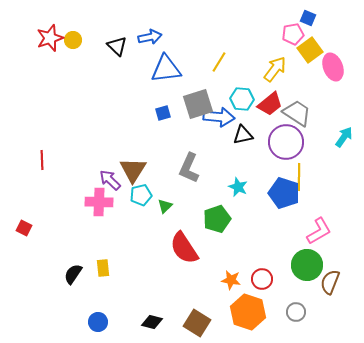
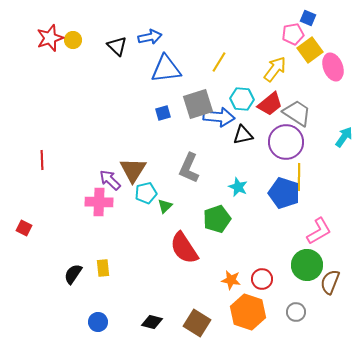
cyan pentagon at (141, 195): moved 5 px right, 2 px up
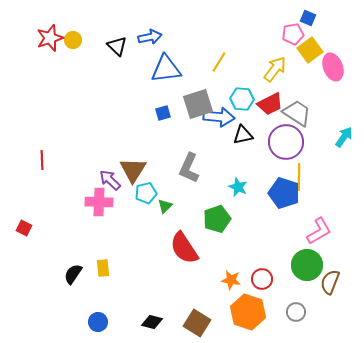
red trapezoid at (270, 104): rotated 12 degrees clockwise
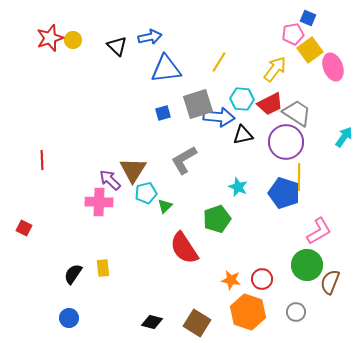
gray L-shape at (189, 168): moved 5 px left, 8 px up; rotated 36 degrees clockwise
blue circle at (98, 322): moved 29 px left, 4 px up
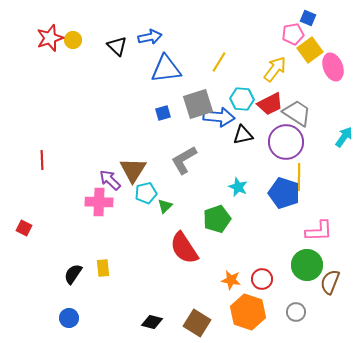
pink L-shape at (319, 231): rotated 28 degrees clockwise
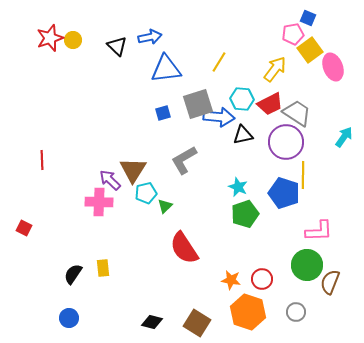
yellow line at (299, 177): moved 4 px right, 2 px up
green pentagon at (217, 219): moved 28 px right, 5 px up
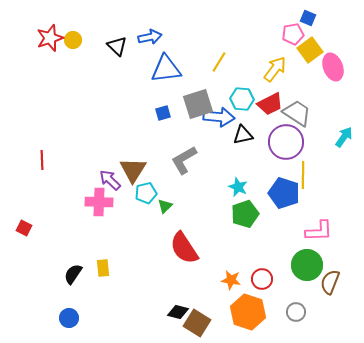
black diamond at (152, 322): moved 26 px right, 10 px up
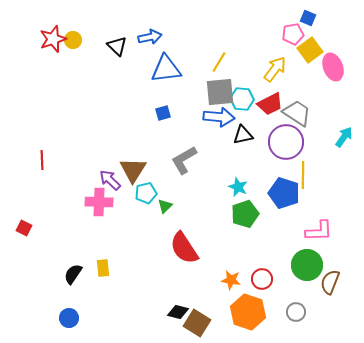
red star at (50, 38): moved 3 px right, 1 px down
gray square at (198, 104): moved 22 px right, 12 px up; rotated 12 degrees clockwise
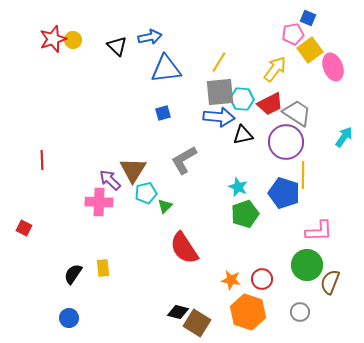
gray circle at (296, 312): moved 4 px right
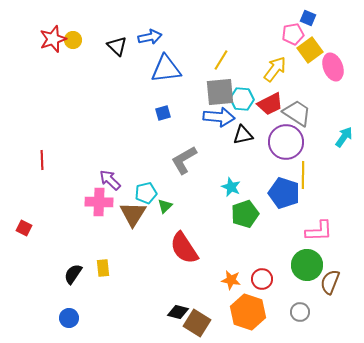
yellow line at (219, 62): moved 2 px right, 2 px up
brown triangle at (133, 170): moved 44 px down
cyan star at (238, 187): moved 7 px left
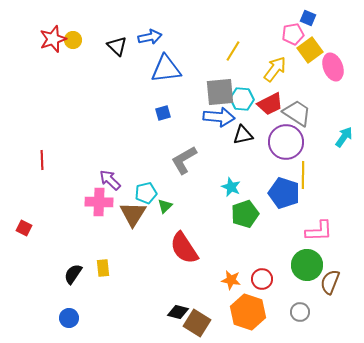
yellow line at (221, 60): moved 12 px right, 9 px up
